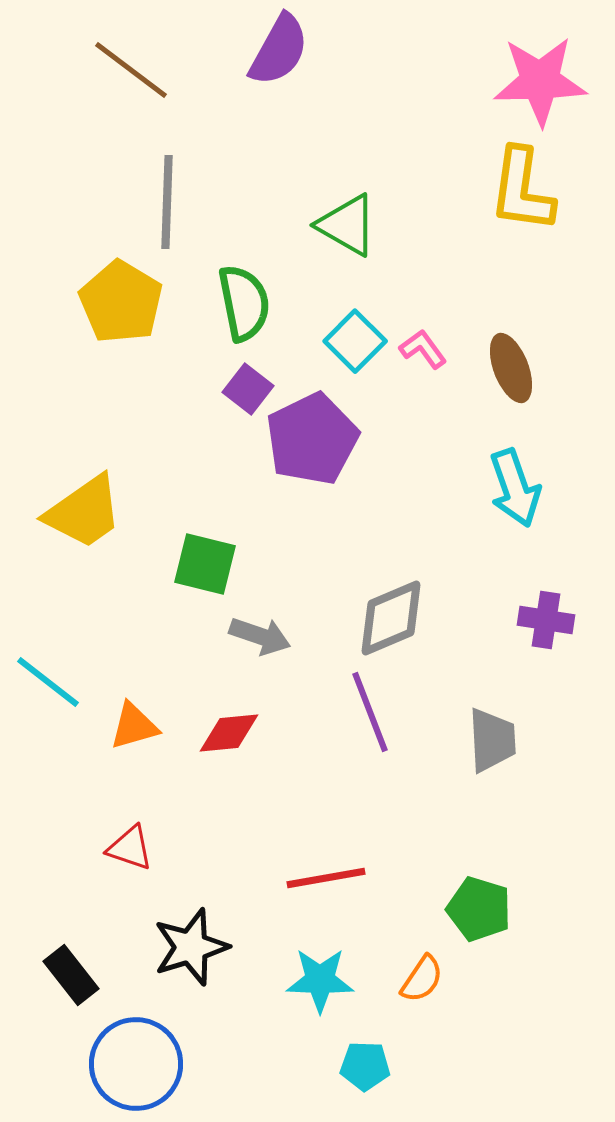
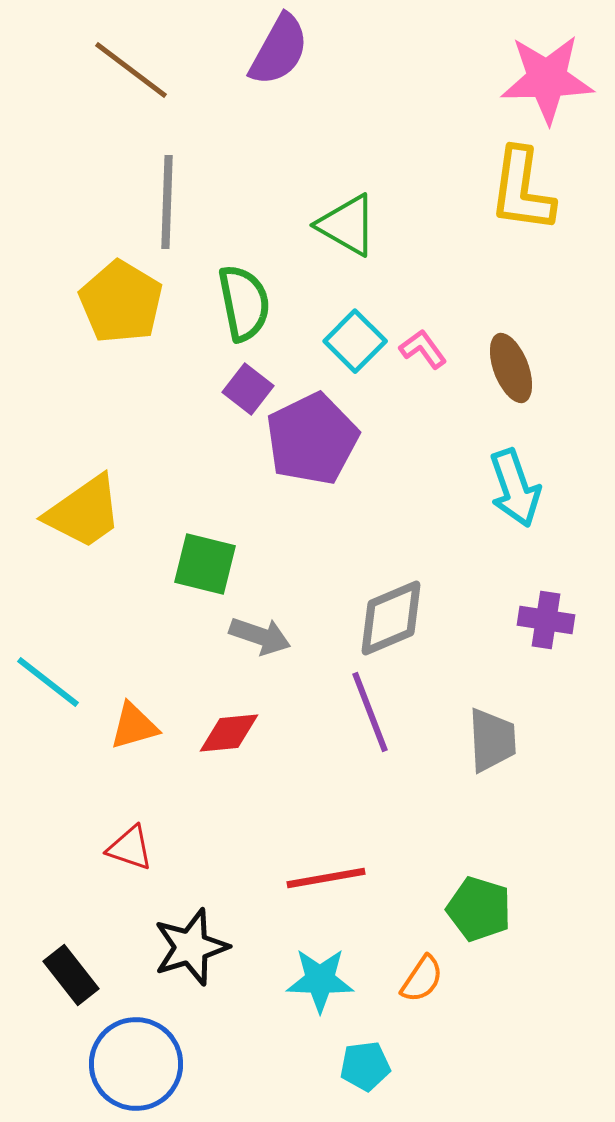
pink star: moved 7 px right, 2 px up
cyan pentagon: rotated 9 degrees counterclockwise
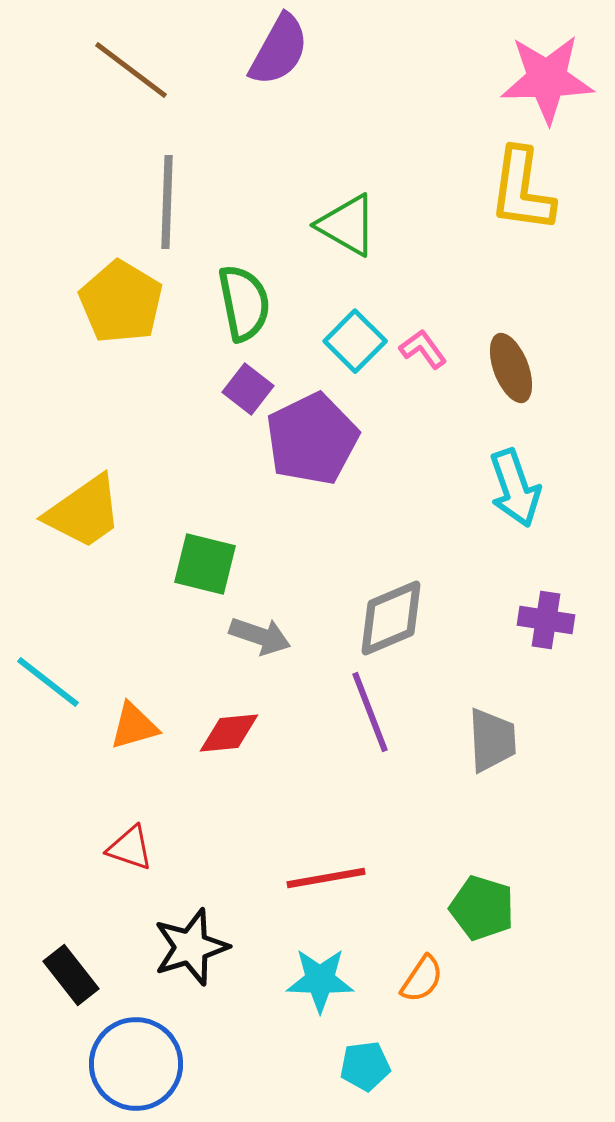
green pentagon: moved 3 px right, 1 px up
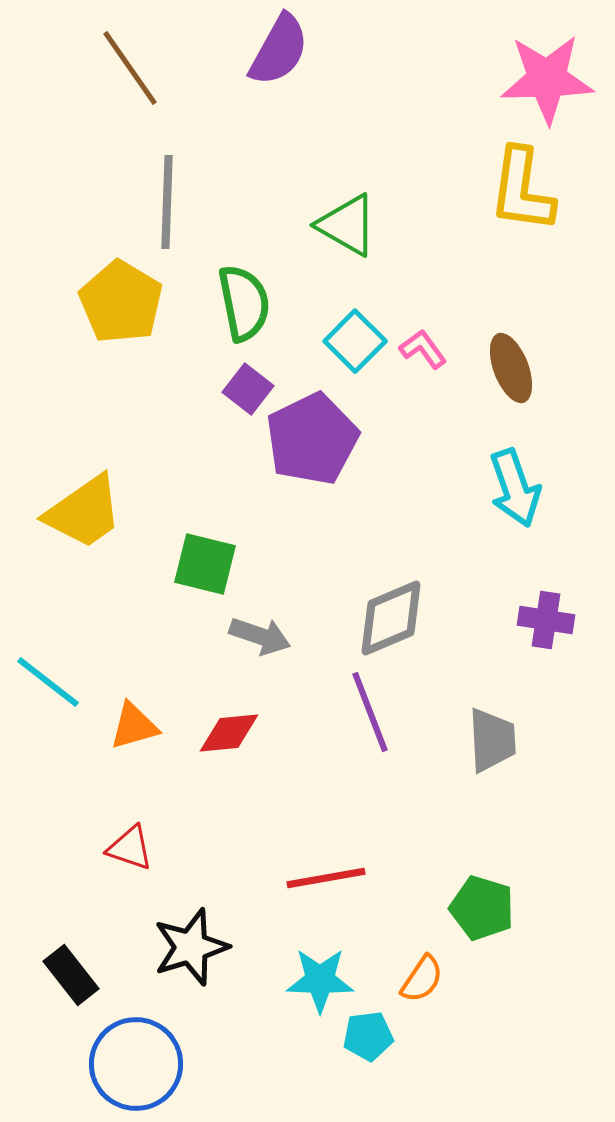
brown line: moved 1 px left, 2 px up; rotated 18 degrees clockwise
cyan pentagon: moved 3 px right, 30 px up
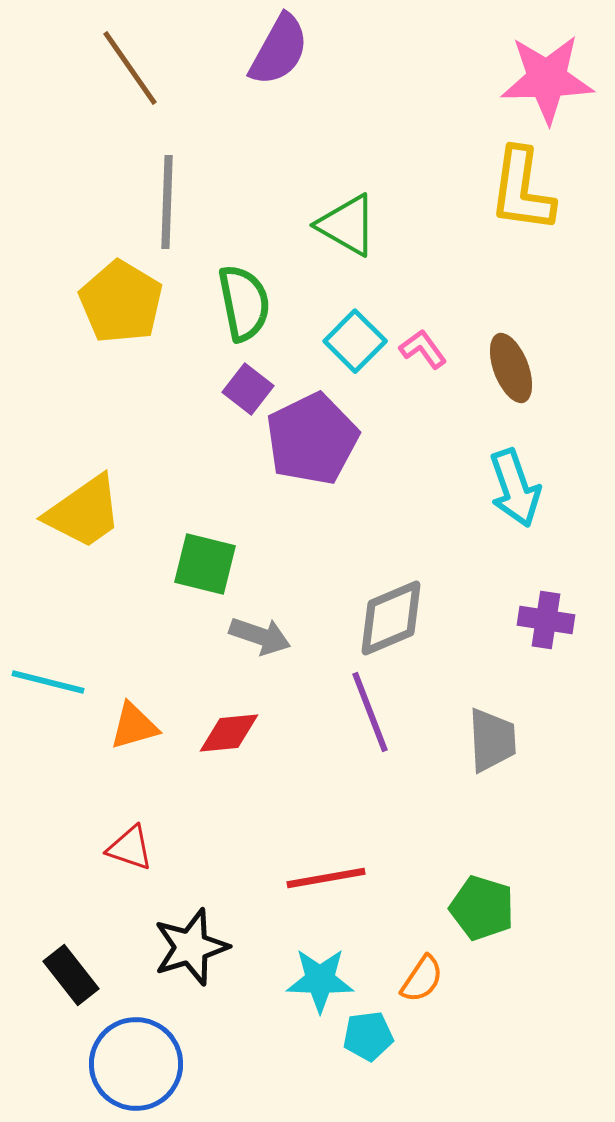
cyan line: rotated 24 degrees counterclockwise
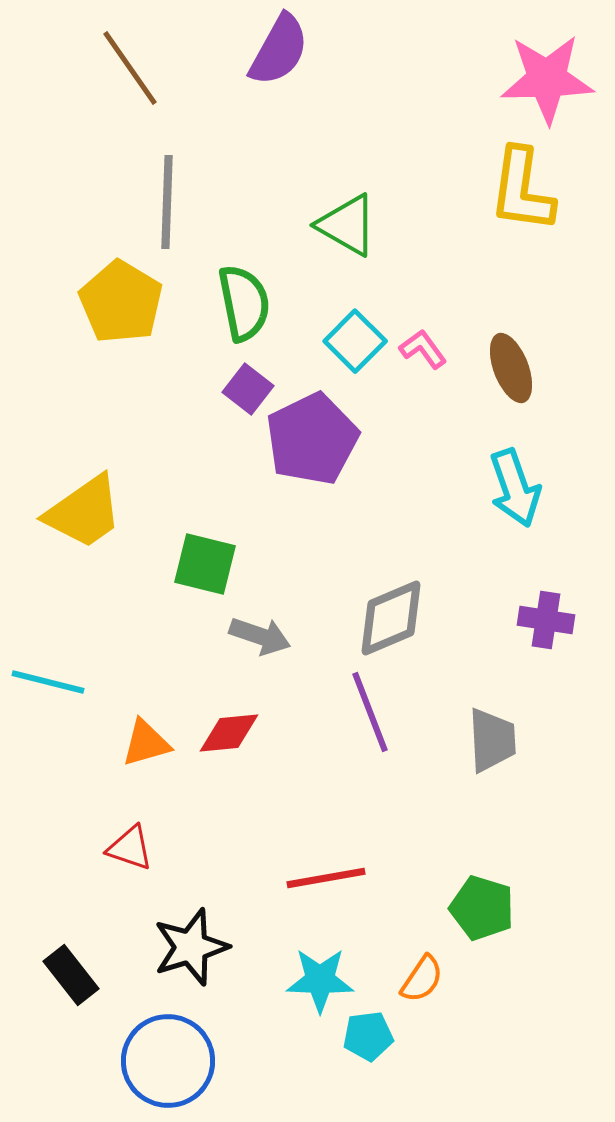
orange triangle: moved 12 px right, 17 px down
blue circle: moved 32 px right, 3 px up
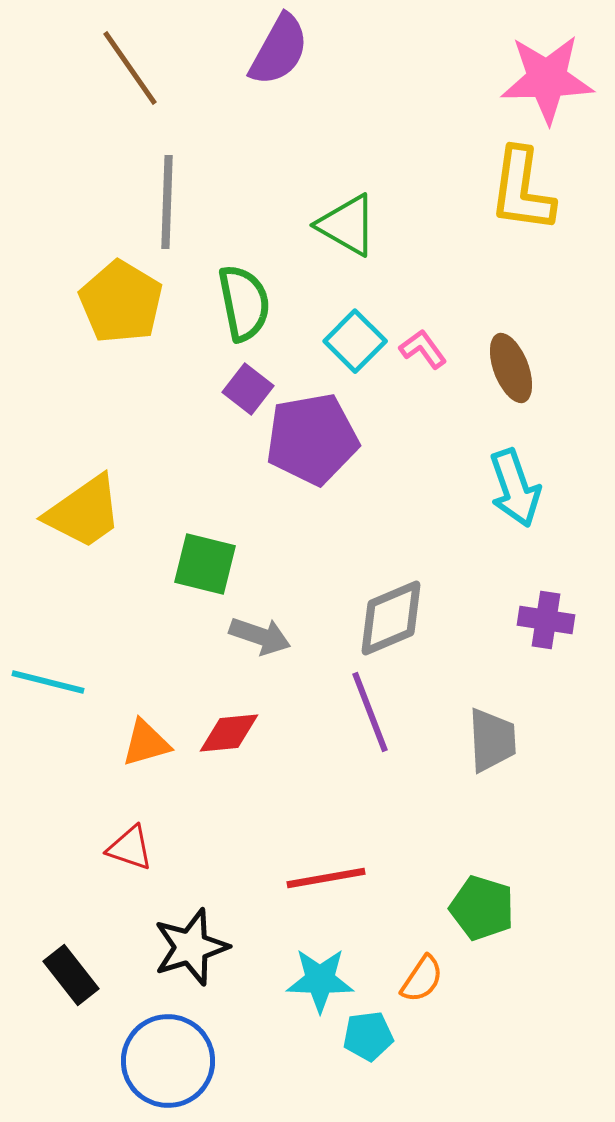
purple pentagon: rotated 16 degrees clockwise
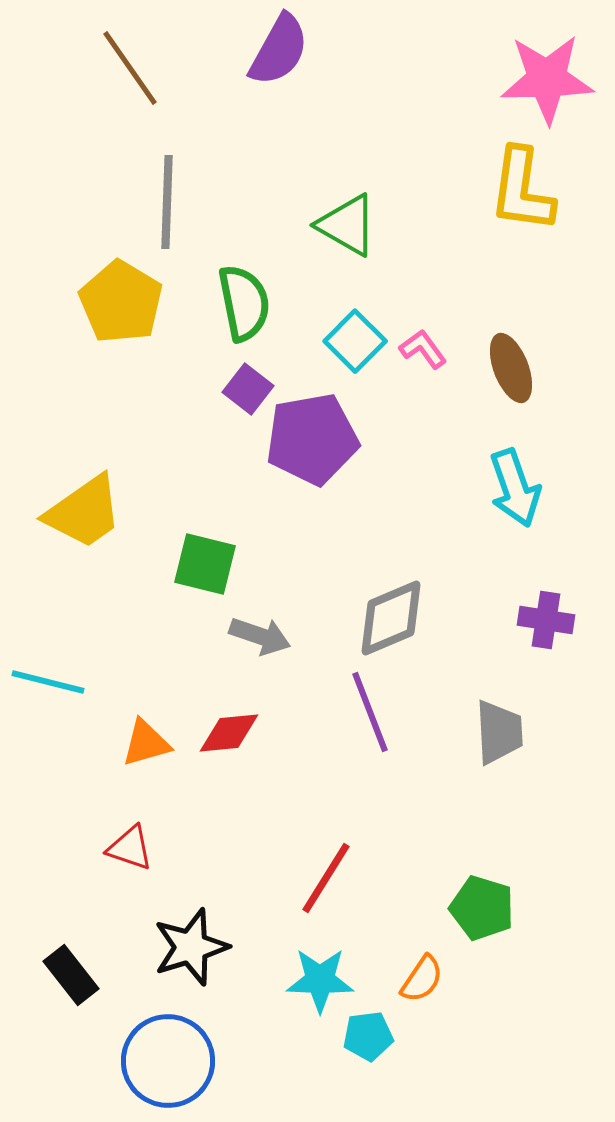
gray trapezoid: moved 7 px right, 8 px up
red line: rotated 48 degrees counterclockwise
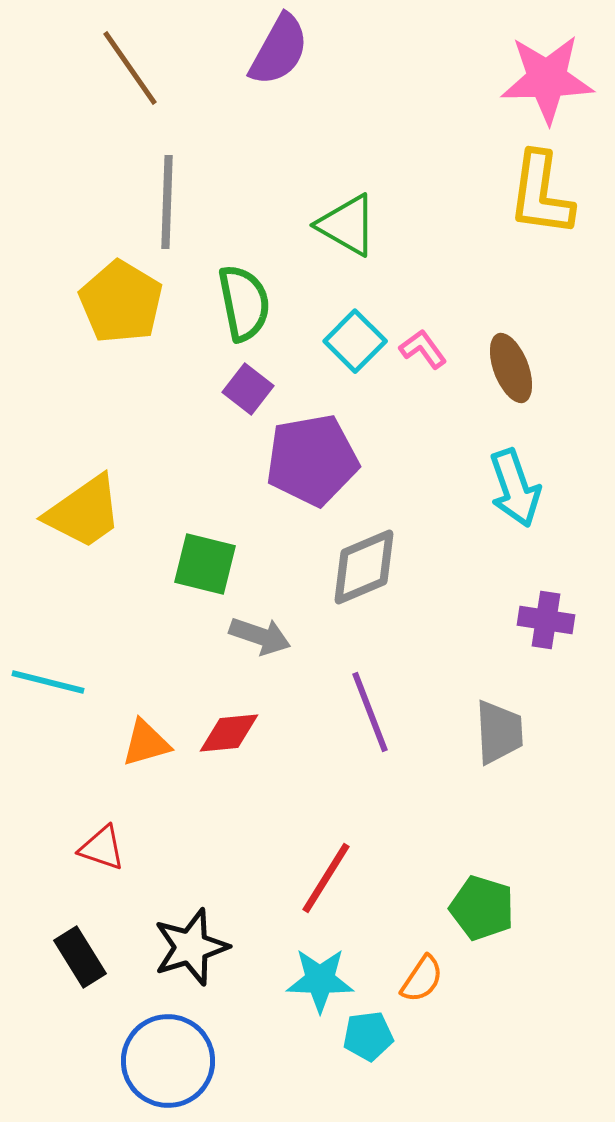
yellow L-shape: moved 19 px right, 4 px down
purple pentagon: moved 21 px down
gray diamond: moved 27 px left, 51 px up
red triangle: moved 28 px left
black rectangle: moved 9 px right, 18 px up; rotated 6 degrees clockwise
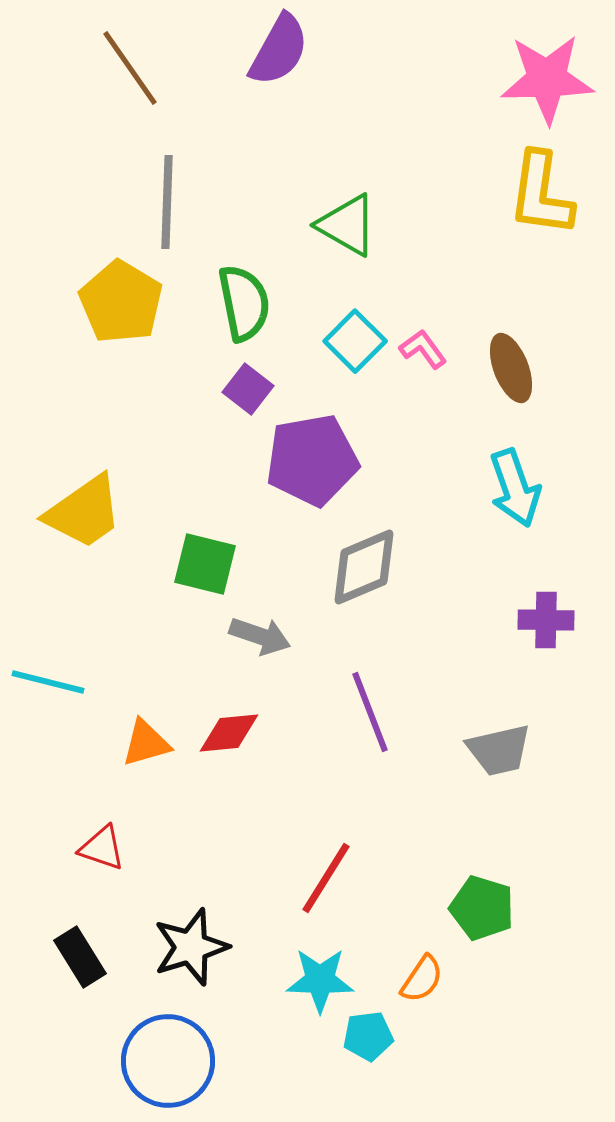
purple cross: rotated 8 degrees counterclockwise
gray trapezoid: moved 18 px down; rotated 80 degrees clockwise
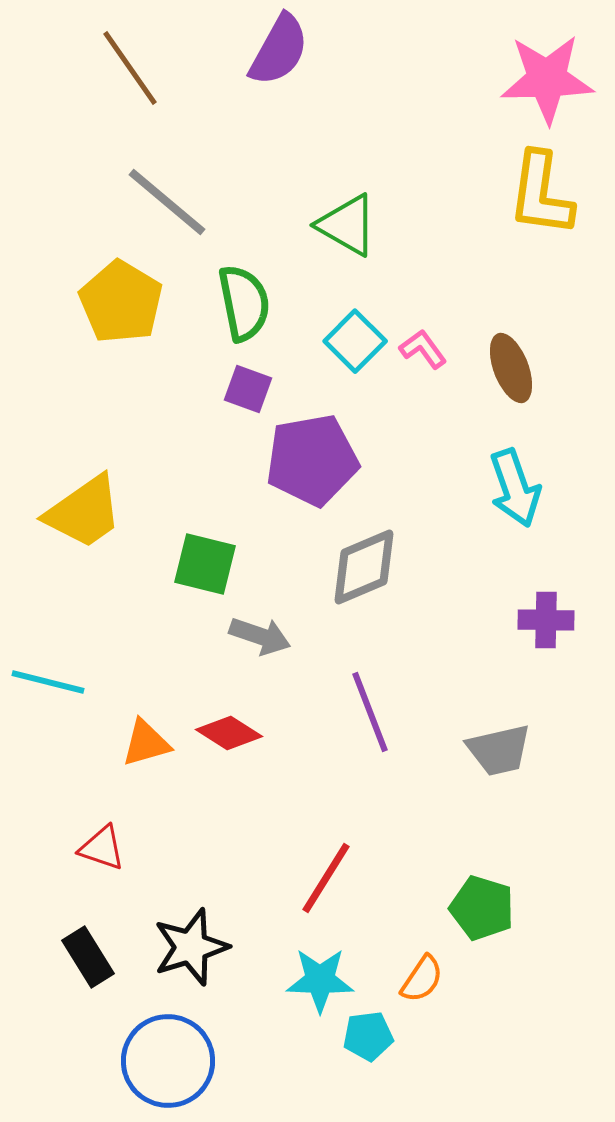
gray line: rotated 52 degrees counterclockwise
purple square: rotated 18 degrees counterclockwise
red diamond: rotated 38 degrees clockwise
black rectangle: moved 8 px right
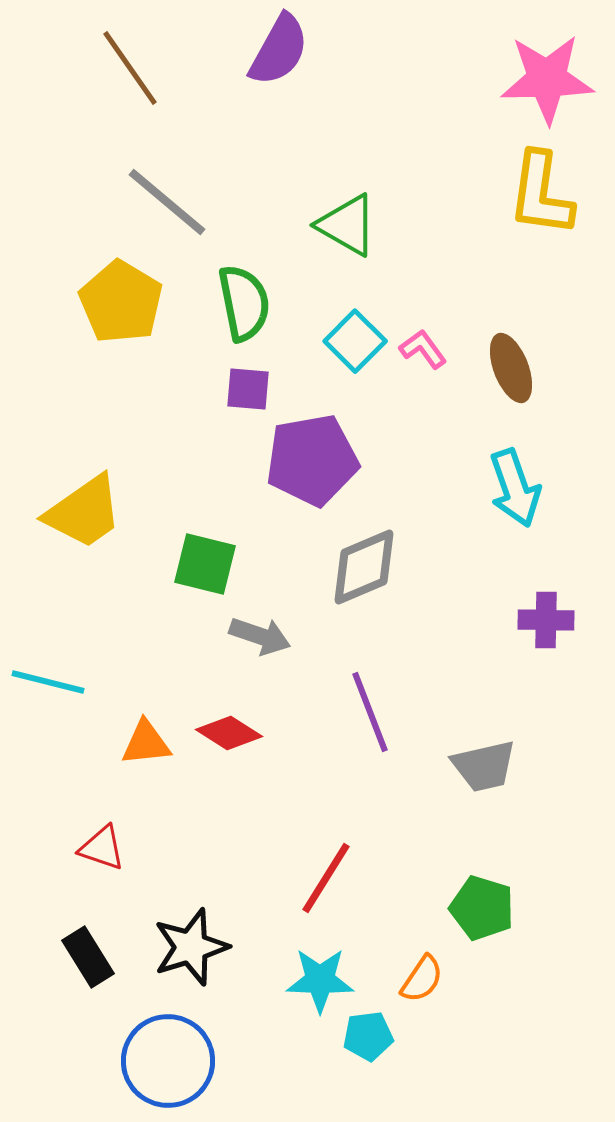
purple square: rotated 15 degrees counterclockwise
orange triangle: rotated 10 degrees clockwise
gray trapezoid: moved 15 px left, 16 px down
